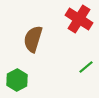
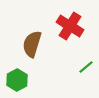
red cross: moved 9 px left, 7 px down
brown semicircle: moved 1 px left, 5 px down
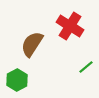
brown semicircle: rotated 16 degrees clockwise
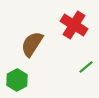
red cross: moved 4 px right, 1 px up
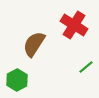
brown semicircle: moved 2 px right
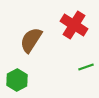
brown semicircle: moved 3 px left, 4 px up
green line: rotated 21 degrees clockwise
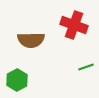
red cross: rotated 12 degrees counterclockwise
brown semicircle: rotated 124 degrees counterclockwise
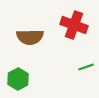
brown semicircle: moved 1 px left, 3 px up
green hexagon: moved 1 px right, 1 px up
